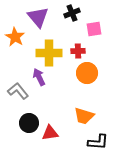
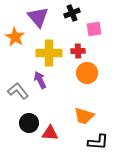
purple arrow: moved 1 px right, 3 px down
red triangle: rotated 12 degrees clockwise
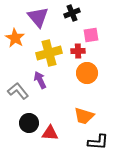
pink square: moved 3 px left, 6 px down
orange star: moved 1 px down
yellow cross: rotated 15 degrees counterclockwise
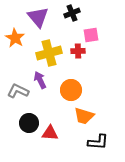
orange circle: moved 16 px left, 17 px down
gray L-shape: rotated 25 degrees counterclockwise
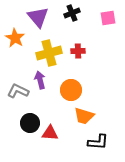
pink square: moved 17 px right, 17 px up
purple arrow: rotated 12 degrees clockwise
black circle: moved 1 px right
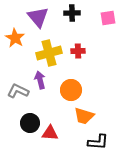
black cross: rotated 21 degrees clockwise
